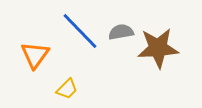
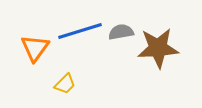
blue line: rotated 63 degrees counterclockwise
orange triangle: moved 7 px up
yellow trapezoid: moved 2 px left, 5 px up
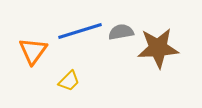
orange triangle: moved 2 px left, 3 px down
yellow trapezoid: moved 4 px right, 3 px up
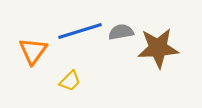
yellow trapezoid: moved 1 px right
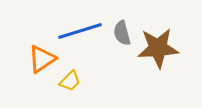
gray semicircle: moved 1 px right, 1 px down; rotated 95 degrees counterclockwise
orange triangle: moved 9 px right, 8 px down; rotated 20 degrees clockwise
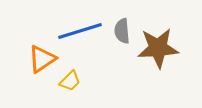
gray semicircle: moved 2 px up; rotated 10 degrees clockwise
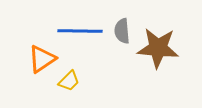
blue line: rotated 18 degrees clockwise
brown star: rotated 9 degrees clockwise
yellow trapezoid: moved 1 px left
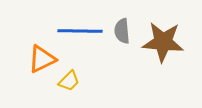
brown star: moved 5 px right, 6 px up
orange triangle: rotated 8 degrees clockwise
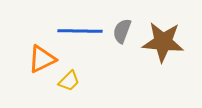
gray semicircle: rotated 25 degrees clockwise
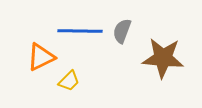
brown star: moved 16 px down
orange triangle: moved 1 px left, 2 px up
